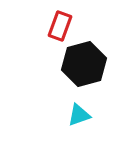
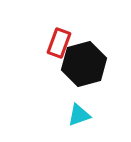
red rectangle: moved 1 px left, 17 px down
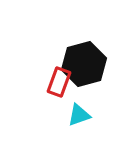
red rectangle: moved 39 px down
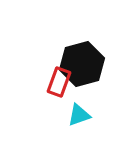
black hexagon: moved 2 px left
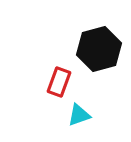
black hexagon: moved 17 px right, 15 px up
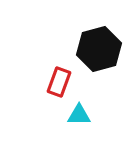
cyan triangle: rotated 20 degrees clockwise
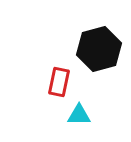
red rectangle: rotated 8 degrees counterclockwise
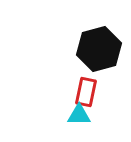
red rectangle: moved 27 px right, 10 px down
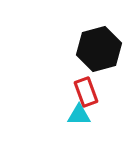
red rectangle: rotated 32 degrees counterclockwise
